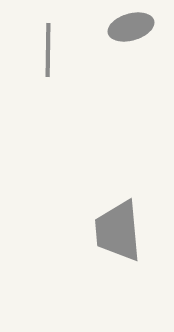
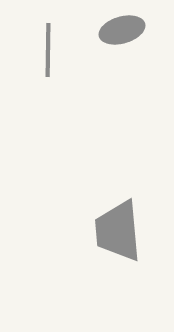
gray ellipse: moved 9 px left, 3 px down
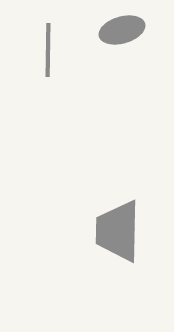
gray trapezoid: rotated 6 degrees clockwise
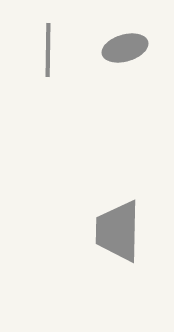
gray ellipse: moved 3 px right, 18 px down
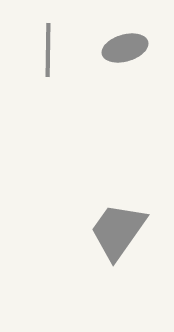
gray trapezoid: rotated 34 degrees clockwise
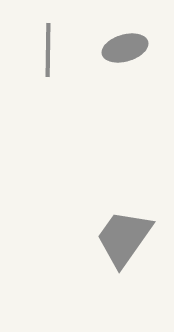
gray trapezoid: moved 6 px right, 7 px down
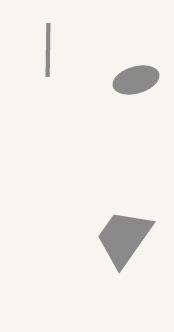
gray ellipse: moved 11 px right, 32 px down
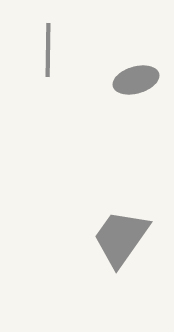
gray trapezoid: moved 3 px left
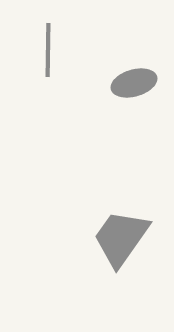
gray ellipse: moved 2 px left, 3 px down
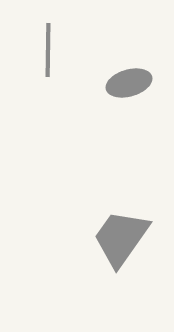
gray ellipse: moved 5 px left
